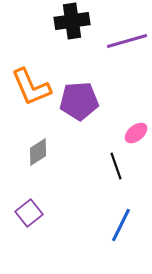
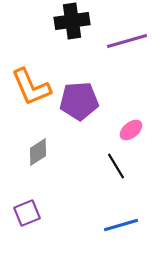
pink ellipse: moved 5 px left, 3 px up
black line: rotated 12 degrees counterclockwise
purple square: moved 2 px left; rotated 16 degrees clockwise
blue line: rotated 48 degrees clockwise
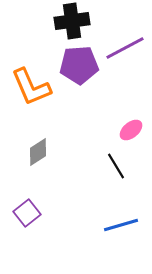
purple line: moved 2 px left, 7 px down; rotated 12 degrees counterclockwise
purple pentagon: moved 36 px up
purple square: rotated 16 degrees counterclockwise
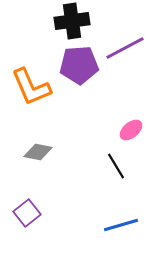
gray diamond: rotated 44 degrees clockwise
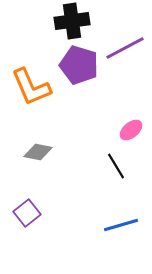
purple pentagon: rotated 21 degrees clockwise
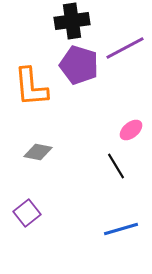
orange L-shape: rotated 18 degrees clockwise
blue line: moved 4 px down
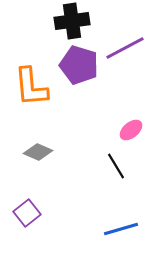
gray diamond: rotated 12 degrees clockwise
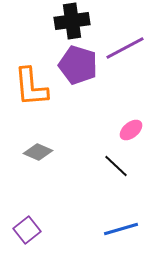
purple pentagon: moved 1 px left
black line: rotated 16 degrees counterclockwise
purple square: moved 17 px down
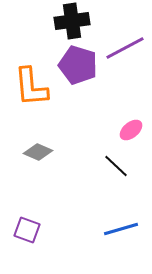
purple square: rotated 32 degrees counterclockwise
